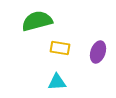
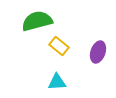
yellow rectangle: moved 1 px left, 2 px up; rotated 30 degrees clockwise
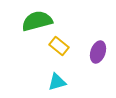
cyan triangle: rotated 12 degrees counterclockwise
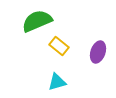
green semicircle: rotated 8 degrees counterclockwise
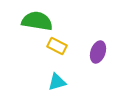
green semicircle: rotated 32 degrees clockwise
yellow rectangle: moved 2 px left; rotated 12 degrees counterclockwise
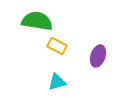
purple ellipse: moved 4 px down
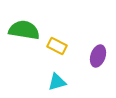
green semicircle: moved 13 px left, 9 px down
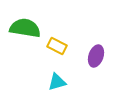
green semicircle: moved 1 px right, 2 px up
purple ellipse: moved 2 px left
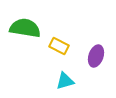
yellow rectangle: moved 2 px right
cyan triangle: moved 8 px right, 1 px up
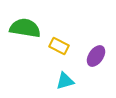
purple ellipse: rotated 15 degrees clockwise
